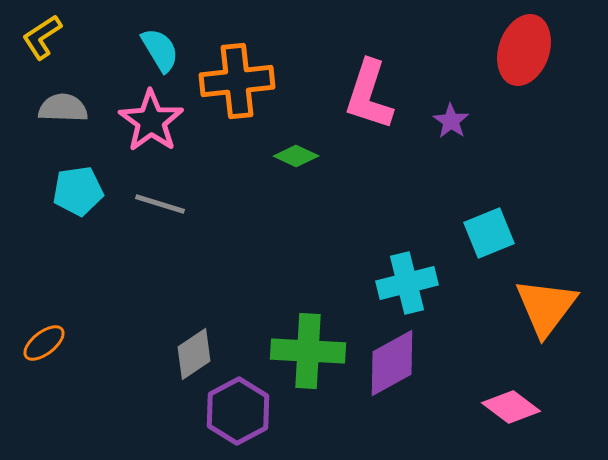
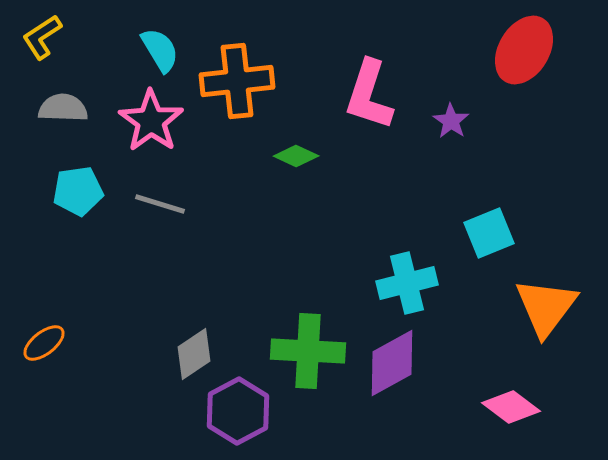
red ellipse: rotated 12 degrees clockwise
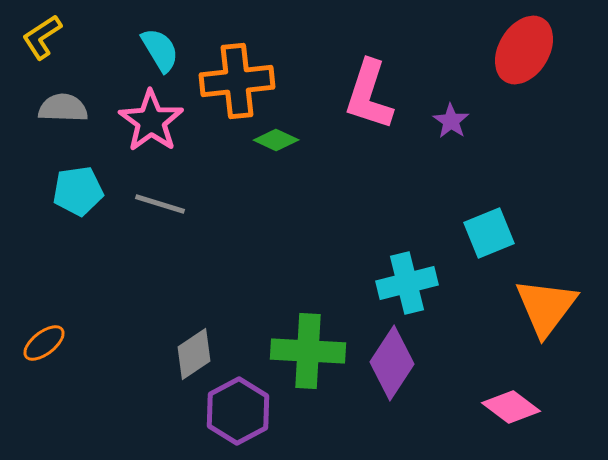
green diamond: moved 20 px left, 16 px up
purple diamond: rotated 28 degrees counterclockwise
